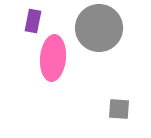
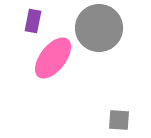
pink ellipse: rotated 33 degrees clockwise
gray square: moved 11 px down
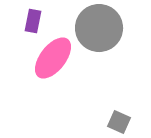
gray square: moved 2 px down; rotated 20 degrees clockwise
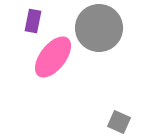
pink ellipse: moved 1 px up
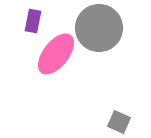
pink ellipse: moved 3 px right, 3 px up
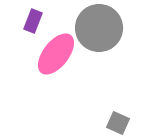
purple rectangle: rotated 10 degrees clockwise
gray square: moved 1 px left, 1 px down
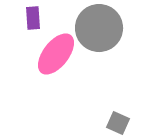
purple rectangle: moved 3 px up; rotated 25 degrees counterclockwise
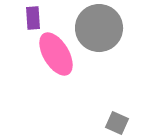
pink ellipse: rotated 69 degrees counterclockwise
gray square: moved 1 px left
